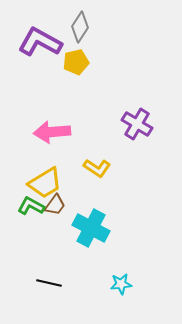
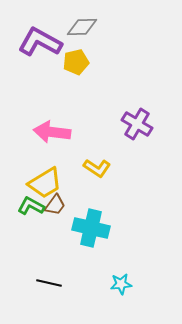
gray diamond: moved 2 px right; rotated 56 degrees clockwise
pink arrow: rotated 12 degrees clockwise
cyan cross: rotated 15 degrees counterclockwise
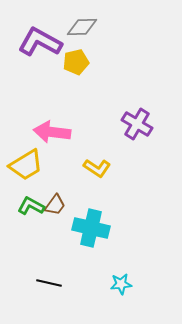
yellow trapezoid: moved 19 px left, 18 px up
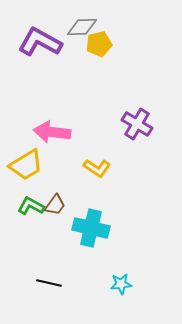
yellow pentagon: moved 23 px right, 18 px up
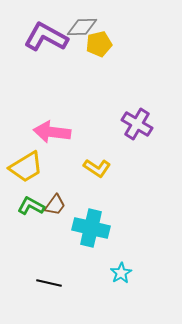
purple L-shape: moved 6 px right, 5 px up
yellow trapezoid: moved 2 px down
cyan star: moved 11 px up; rotated 25 degrees counterclockwise
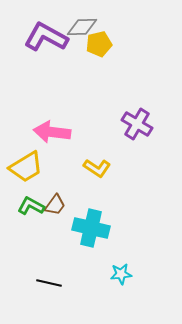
cyan star: moved 1 px down; rotated 25 degrees clockwise
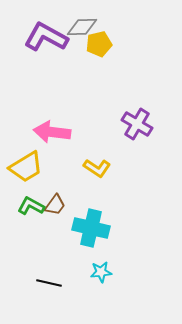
cyan star: moved 20 px left, 2 px up
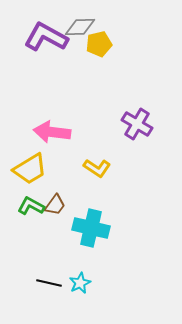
gray diamond: moved 2 px left
yellow trapezoid: moved 4 px right, 2 px down
cyan star: moved 21 px left, 11 px down; rotated 20 degrees counterclockwise
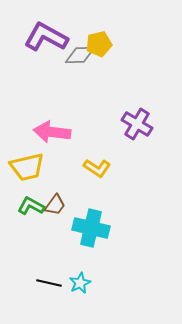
gray diamond: moved 28 px down
yellow trapezoid: moved 3 px left, 2 px up; rotated 18 degrees clockwise
